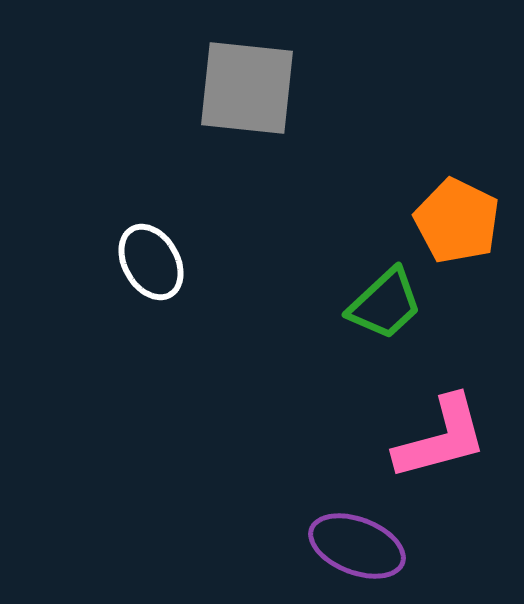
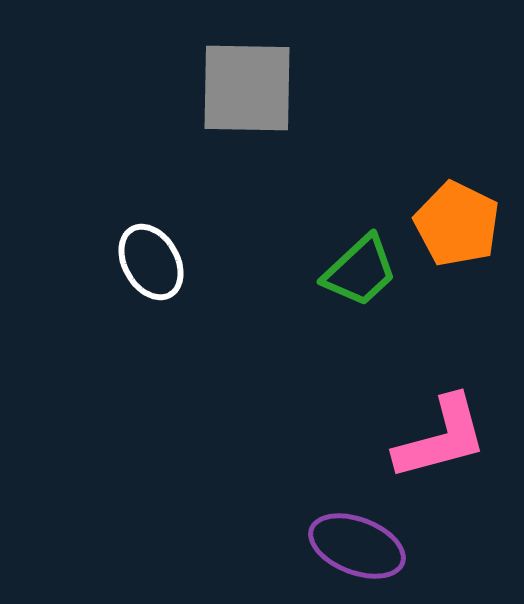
gray square: rotated 5 degrees counterclockwise
orange pentagon: moved 3 px down
green trapezoid: moved 25 px left, 33 px up
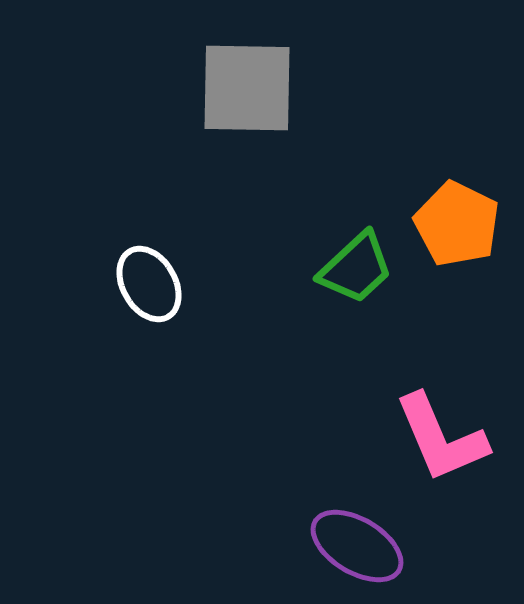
white ellipse: moved 2 px left, 22 px down
green trapezoid: moved 4 px left, 3 px up
pink L-shape: rotated 82 degrees clockwise
purple ellipse: rotated 10 degrees clockwise
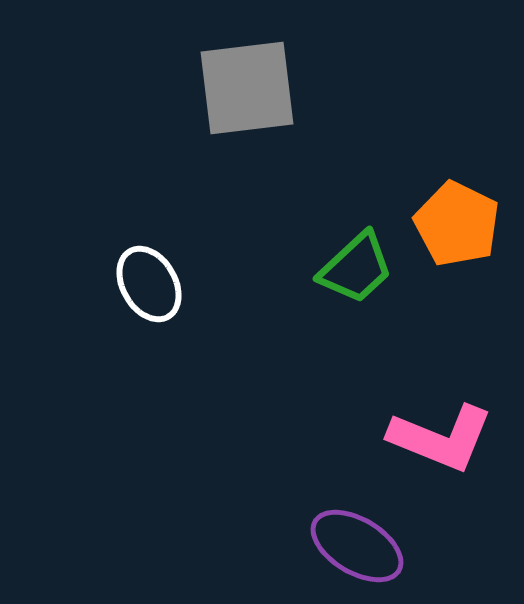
gray square: rotated 8 degrees counterclockwise
pink L-shape: rotated 45 degrees counterclockwise
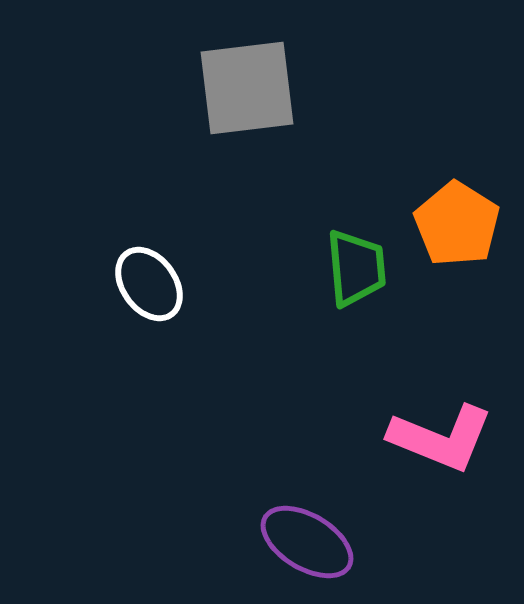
orange pentagon: rotated 6 degrees clockwise
green trapezoid: rotated 52 degrees counterclockwise
white ellipse: rotated 6 degrees counterclockwise
purple ellipse: moved 50 px left, 4 px up
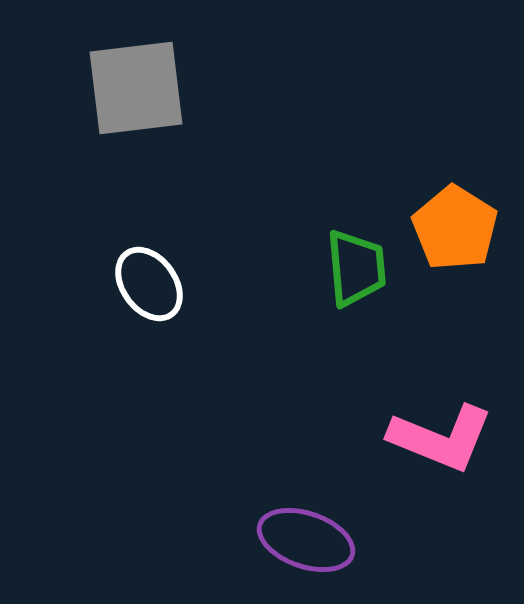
gray square: moved 111 px left
orange pentagon: moved 2 px left, 4 px down
purple ellipse: moved 1 px left, 2 px up; rotated 12 degrees counterclockwise
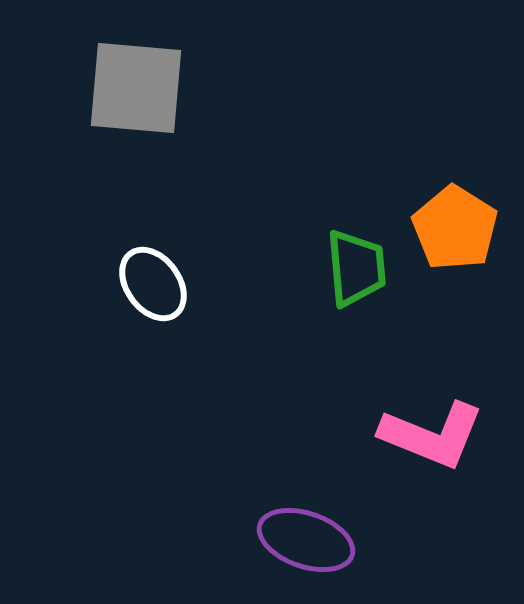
gray square: rotated 12 degrees clockwise
white ellipse: moved 4 px right
pink L-shape: moved 9 px left, 3 px up
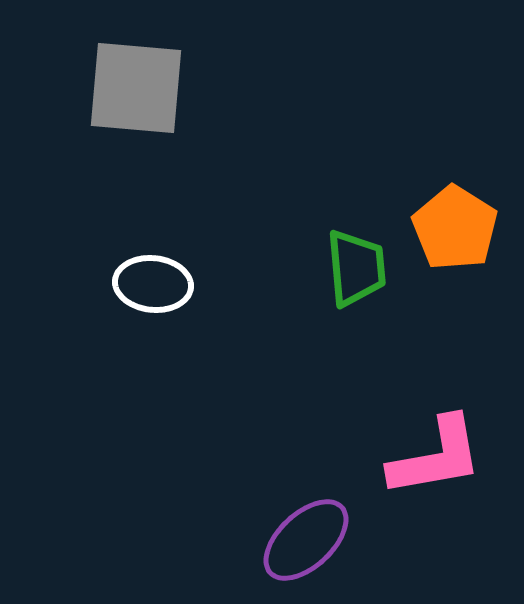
white ellipse: rotated 48 degrees counterclockwise
pink L-shape: moved 4 px right, 22 px down; rotated 32 degrees counterclockwise
purple ellipse: rotated 62 degrees counterclockwise
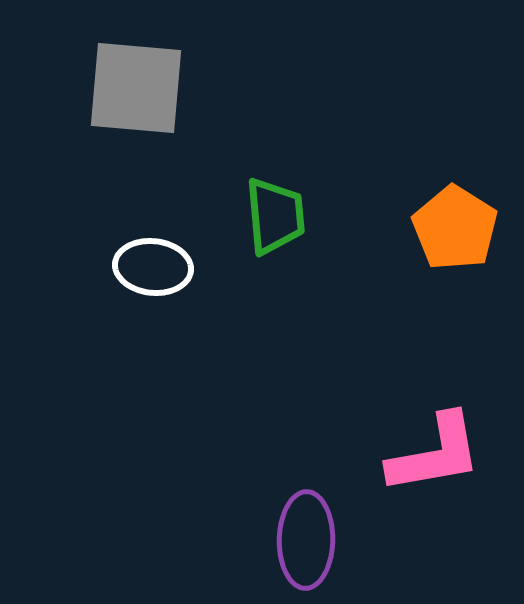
green trapezoid: moved 81 px left, 52 px up
white ellipse: moved 17 px up
pink L-shape: moved 1 px left, 3 px up
purple ellipse: rotated 46 degrees counterclockwise
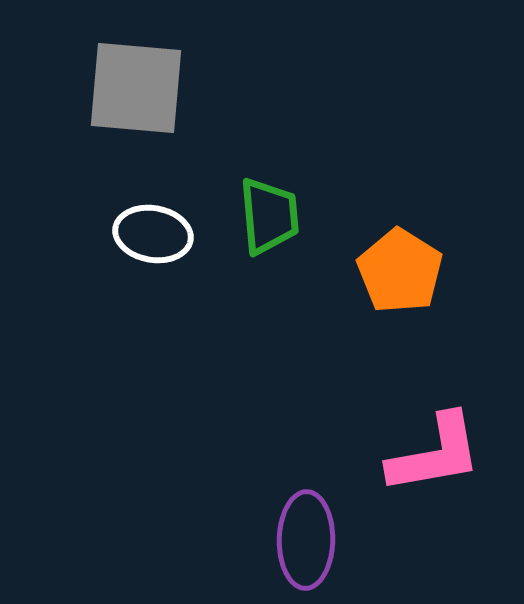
green trapezoid: moved 6 px left
orange pentagon: moved 55 px left, 43 px down
white ellipse: moved 33 px up; rotated 4 degrees clockwise
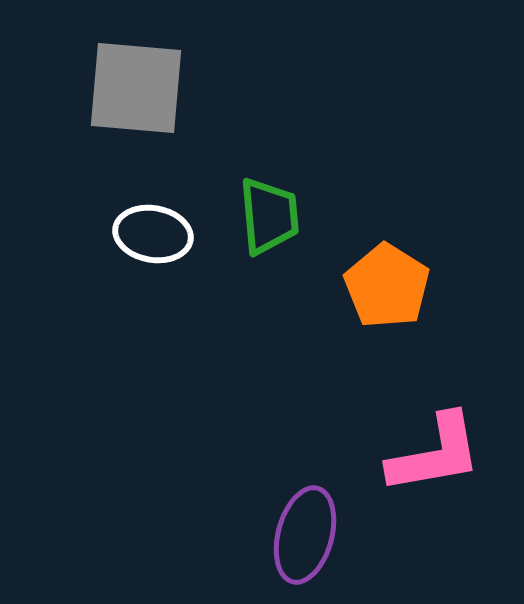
orange pentagon: moved 13 px left, 15 px down
purple ellipse: moved 1 px left, 5 px up; rotated 14 degrees clockwise
